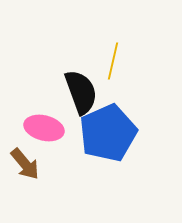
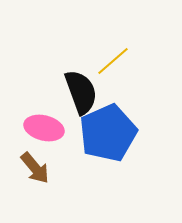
yellow line: rotated 36 degrees clockwise
brown arrow: moved 10 px right, 4 px down
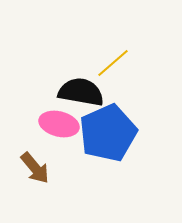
yellow line: moved 2 px down
black semicircle: rotated 60 degrees counterclockwise
pink ellipse: moved 15 px right, 4 px up
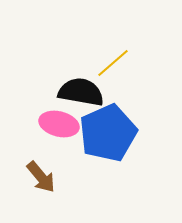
brown arrow: moved 6 px right, 9 px down
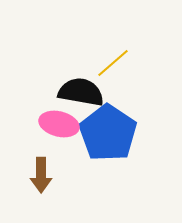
blue pentagon: rotated 14 degrees counterclockwise
brown arrow: moved 2 px up; rotated 40 degrees clockwise
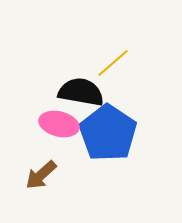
brown arrow: rotated 48 degrees clockwise
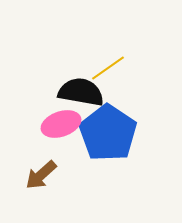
yellow line: moved 5 px left, 5 px down; rotated 6 degrees clockwise
pink ellipse: moved 2 px right; rotated 33 degrees counterclockwise
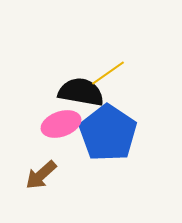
yellow line: moved 5 px down
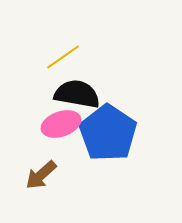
yellow line: moved 45 px left, 16 px up
black semicircle: moved 4 px left, 2 px down
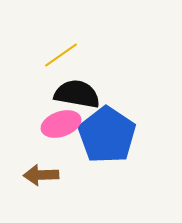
yellow line: moved 2 px left, 2 px up
blue pentagon: moved 1 px left, 2 px down
brown arrow: rotated 40 degrees clockwise
